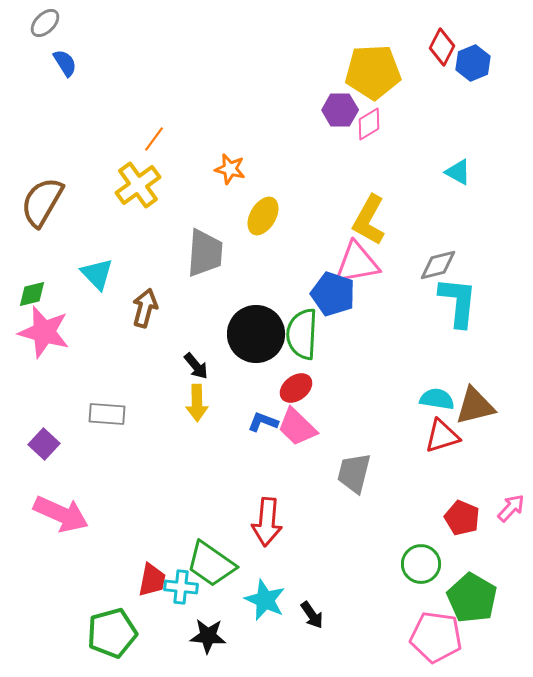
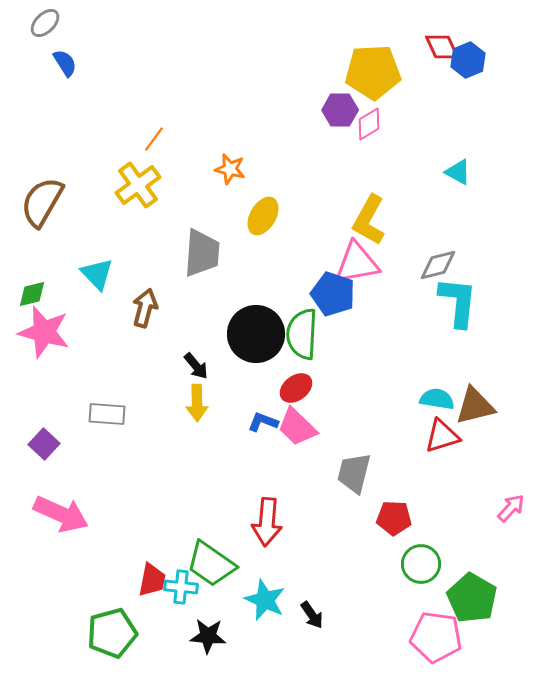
red diamond at (442, 47): rotated 51 degrees counterclockwise
blue hexagon at (473, 63): moved 5 px left, 3 px up
gray trapezoid at (205, 253): moved 3 px left
red pentagon at (462, 518): moved 68 px left; rotated 20 degrees counterclockwise
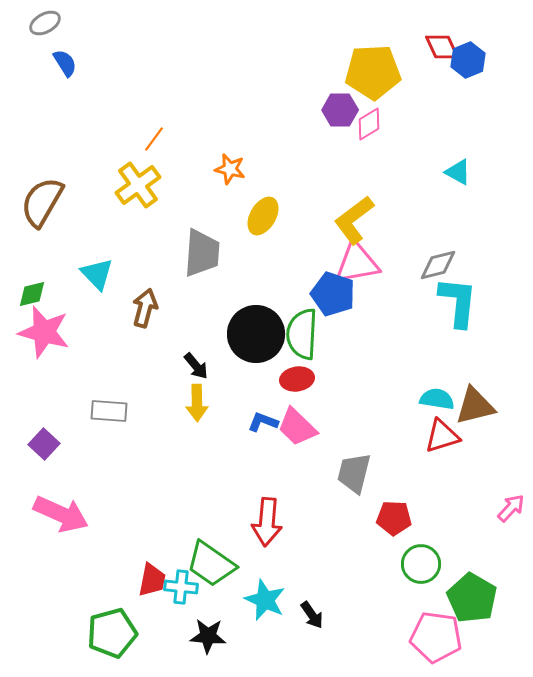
gray ellipse at (45, 23): rotated 16 degrees clockwise
yellow L-shape at (369, 220): moved 15 px left; rotated 24 degrees clockwise
red ellipse at (296, 388): moved 1 px right, 9 px up; rotated 28 degrees clockwise
gray rectangle at (107, 414): moved 2 px right, 3 px up
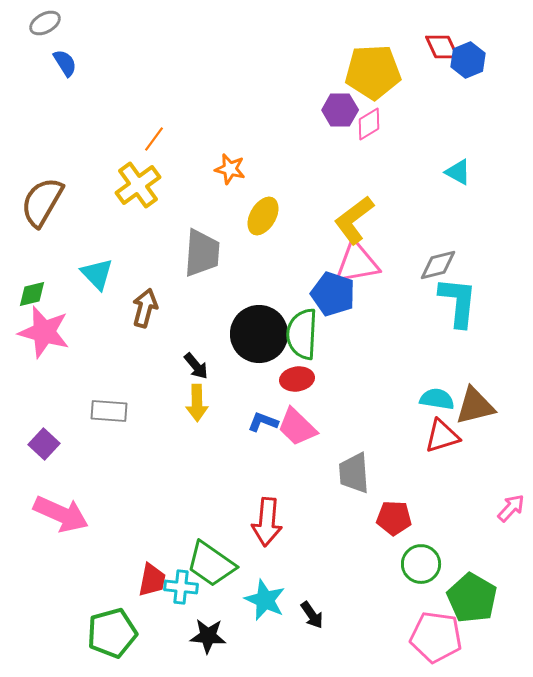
black circle at (256, 334): moved 3 px right
gray trapezoid at (354, 473): rotated 18 degrees counterclockwise
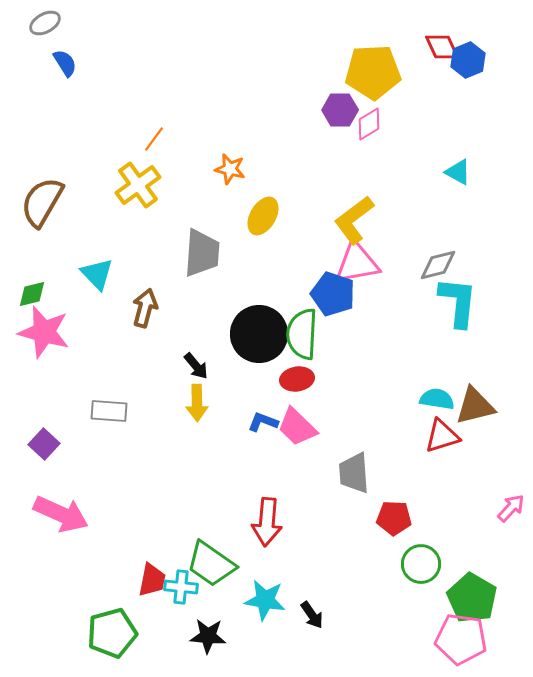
cyan star at (265, 600): rotated 15 degrees counterclockwise
pink pentagon at (436, 637): moved 25 px right, 2 px down
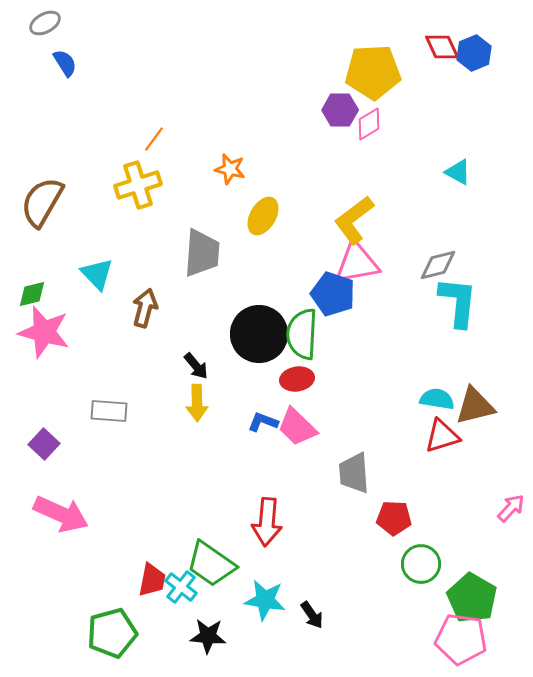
blue hexagon at (468, 60): moved 6 px right, 7 px up
yellow cross at (138, 185): rotated 18 degrees clockwise
cyan cross at (181, 587): rotated 32 degrees clockwise
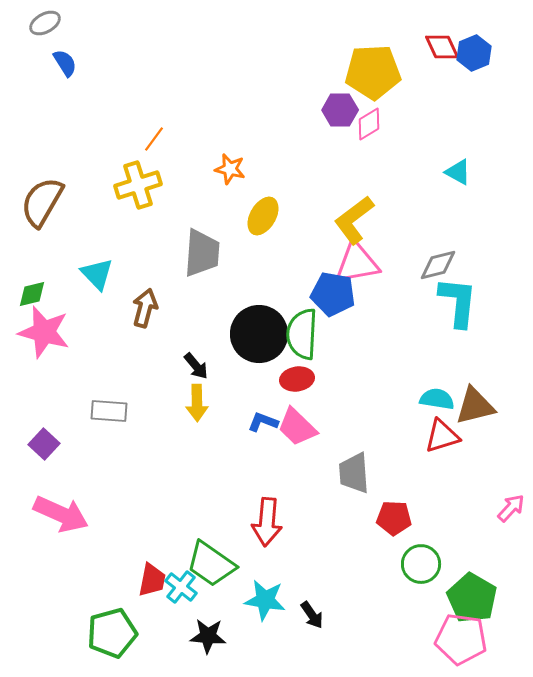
blue pentagon at (333, 294): rotated 9 degrees counterclockwise
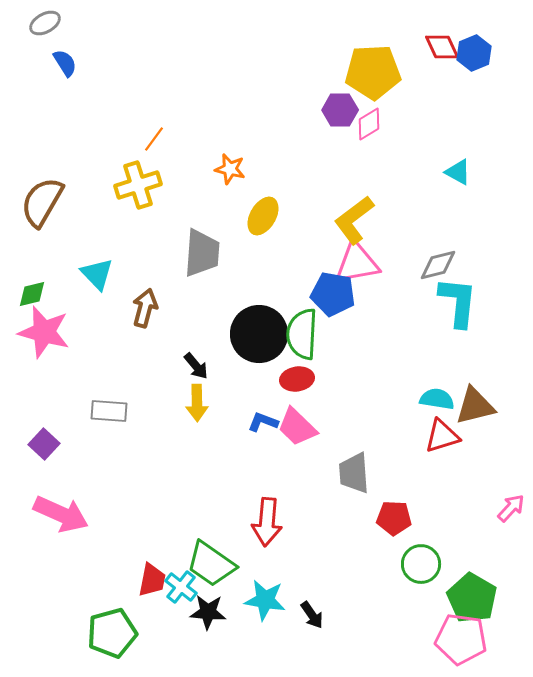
black star at (208, 636): moved 24 px up
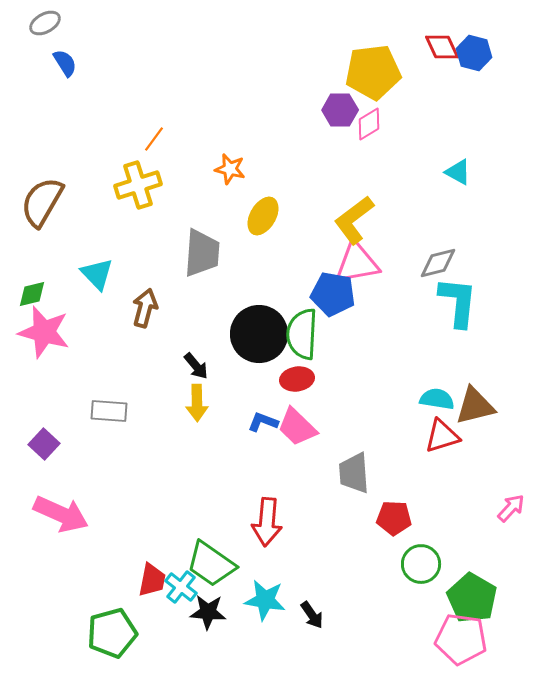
blue hexagon at (474, 53): rotated 24 degrees counterclockwise
yellow pentagon at (373, 72): rotated 4 degrees counterclockwise
gray diamond at (438, 265): moved 2 px up
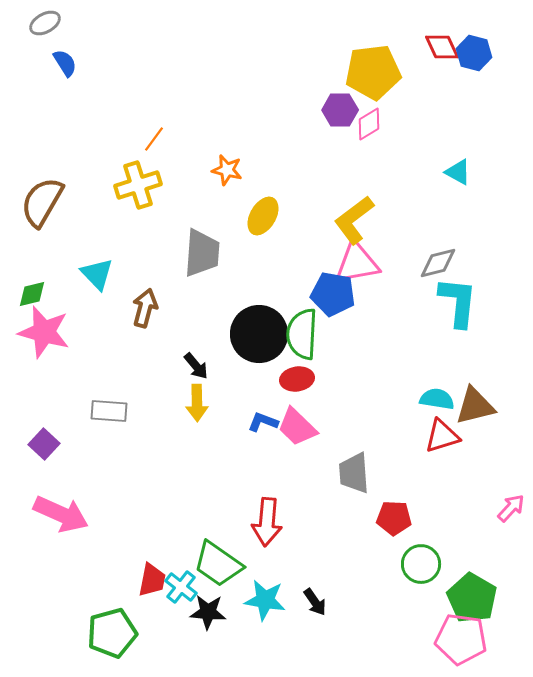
orange star at (230, 169): moved 3 px left, 1 px down
green trapezoid at (211, 564): moved 7 px right
black arrow at (312, 615): moved 3 px right, 13 px up
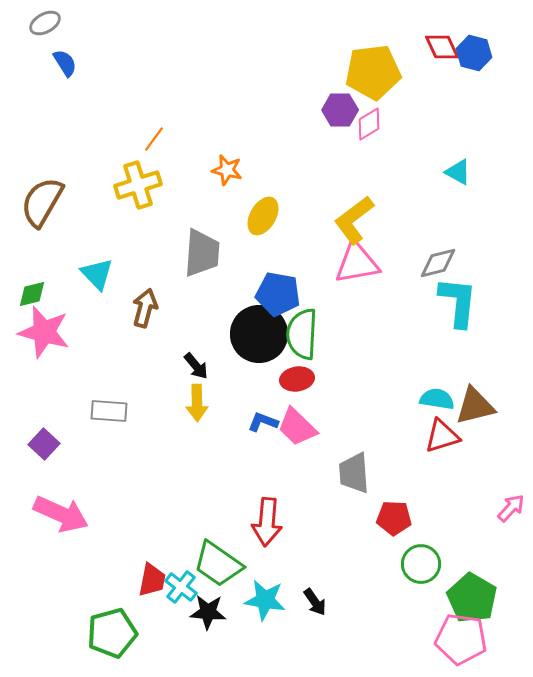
blue pentagon at (333, 294): moved 55 px left
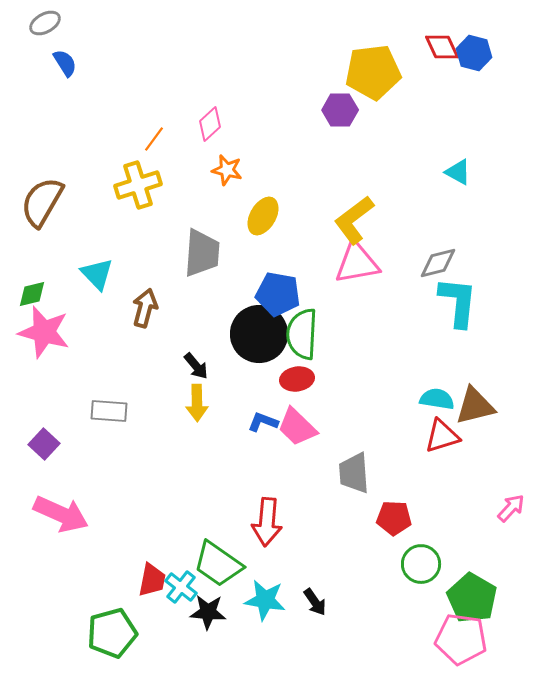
pink diamond at (369, 124): moved 159 px left; rotated 12 degrees counterclockwise
